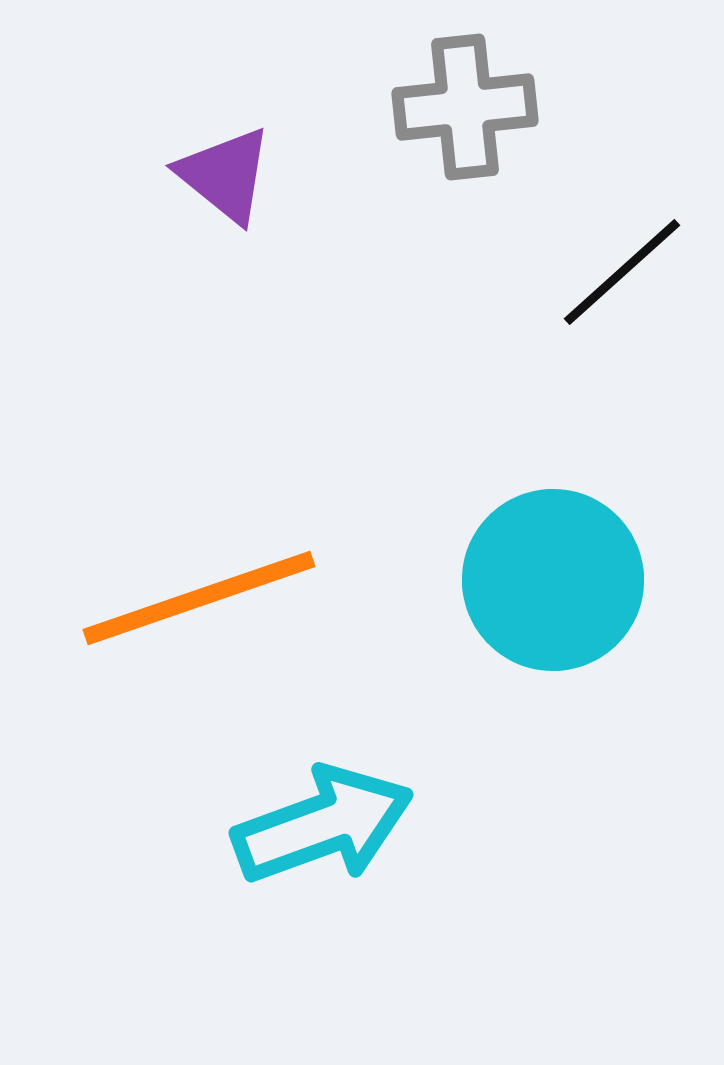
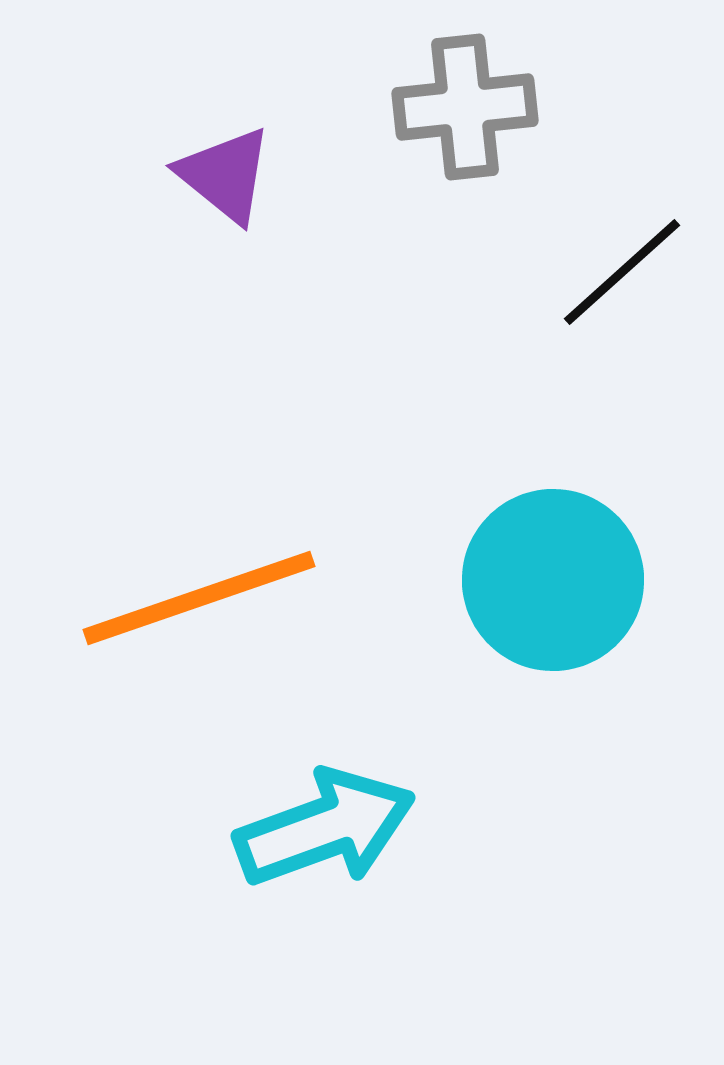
cyan arrow: moved 2 px right, 3 px down
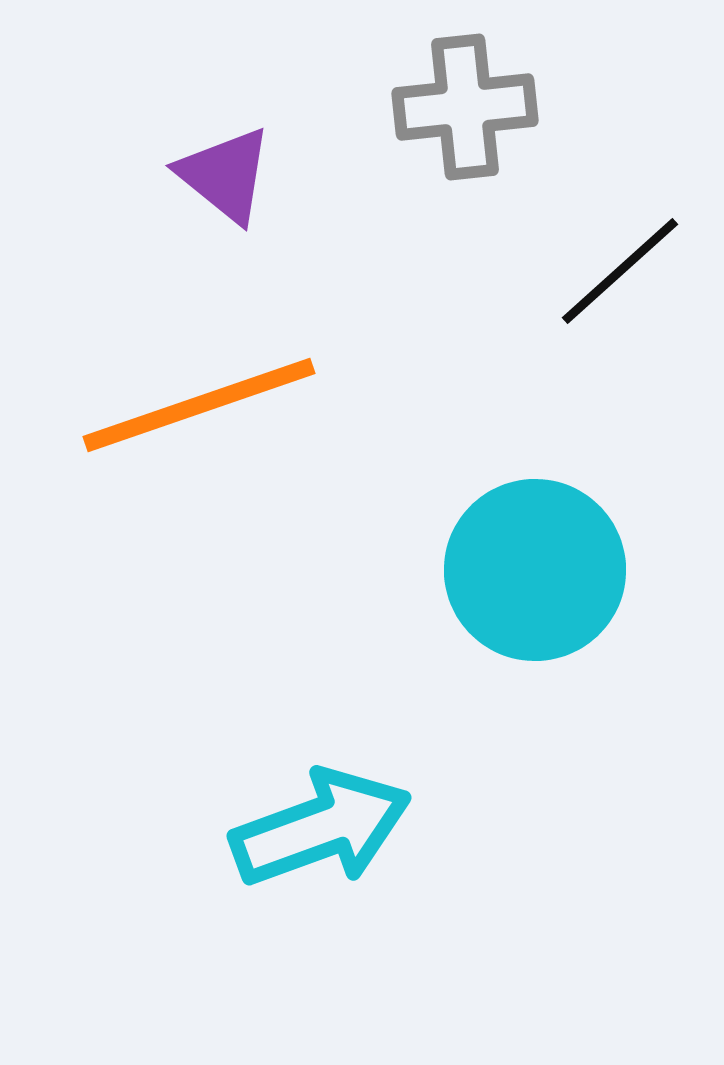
black line: moved 2 px left, 1 px up
cyan circle: moved 18 px left, 10 px up
orange line: moved 193 px up
cyan arrow: moved 4 px left
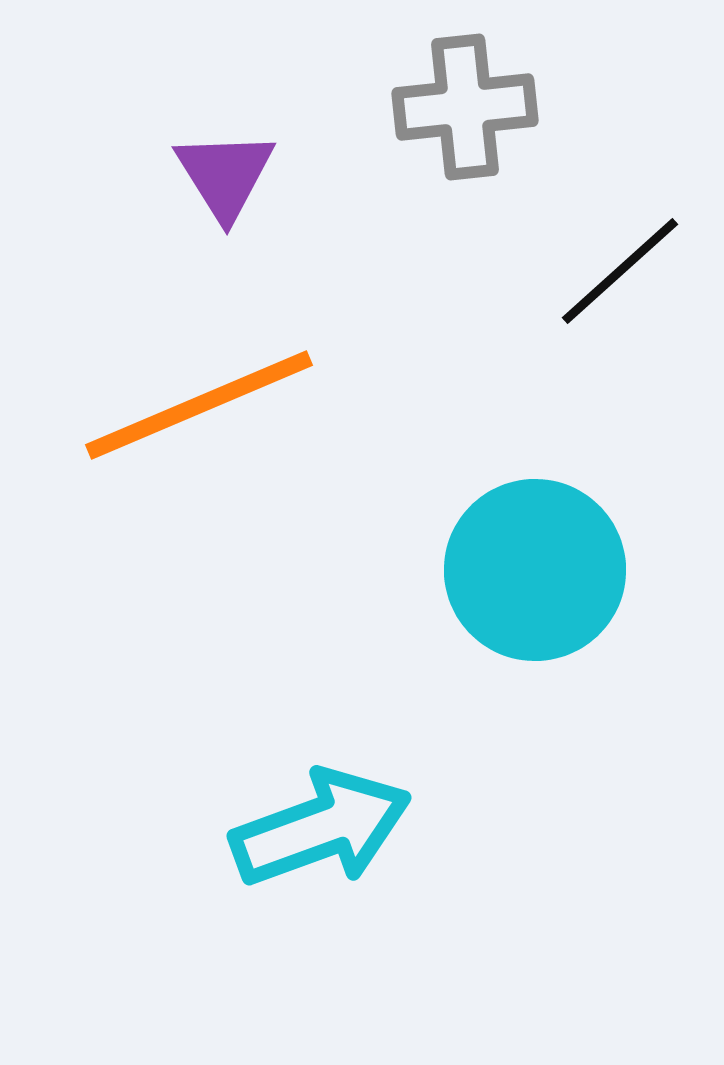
purple triangle: rotated 19 degrees clockwise
orange line: rotated 4 degrees counterclockwise
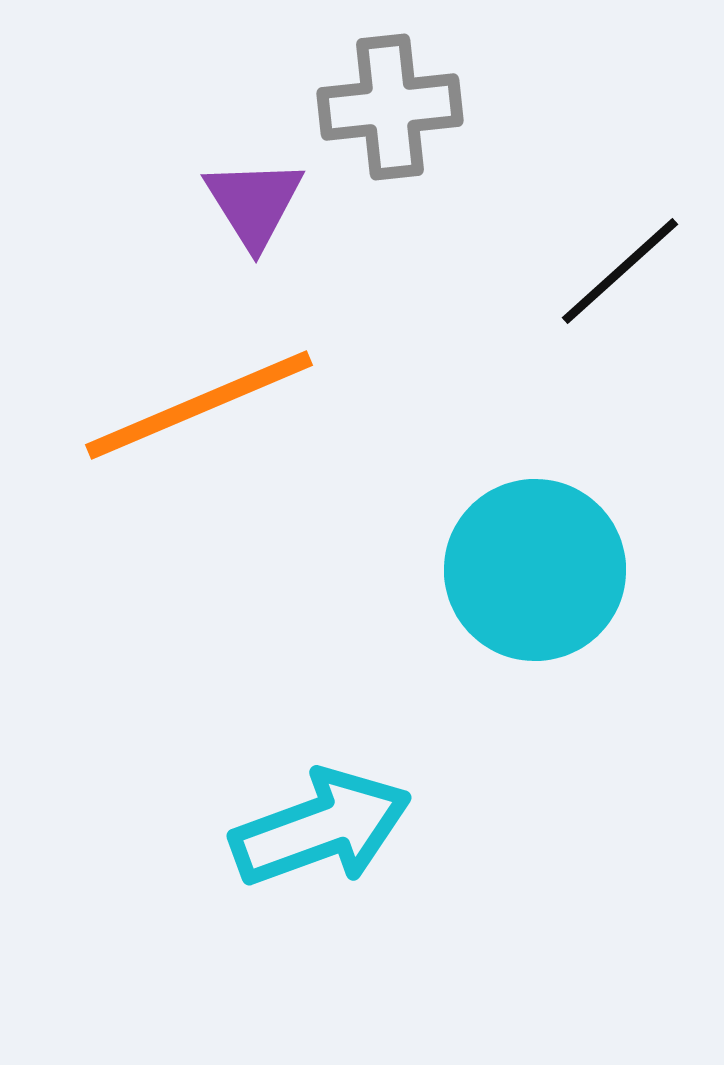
gray cross: moved 75 px left
purple triangle: moved 29 px right, 28 px down
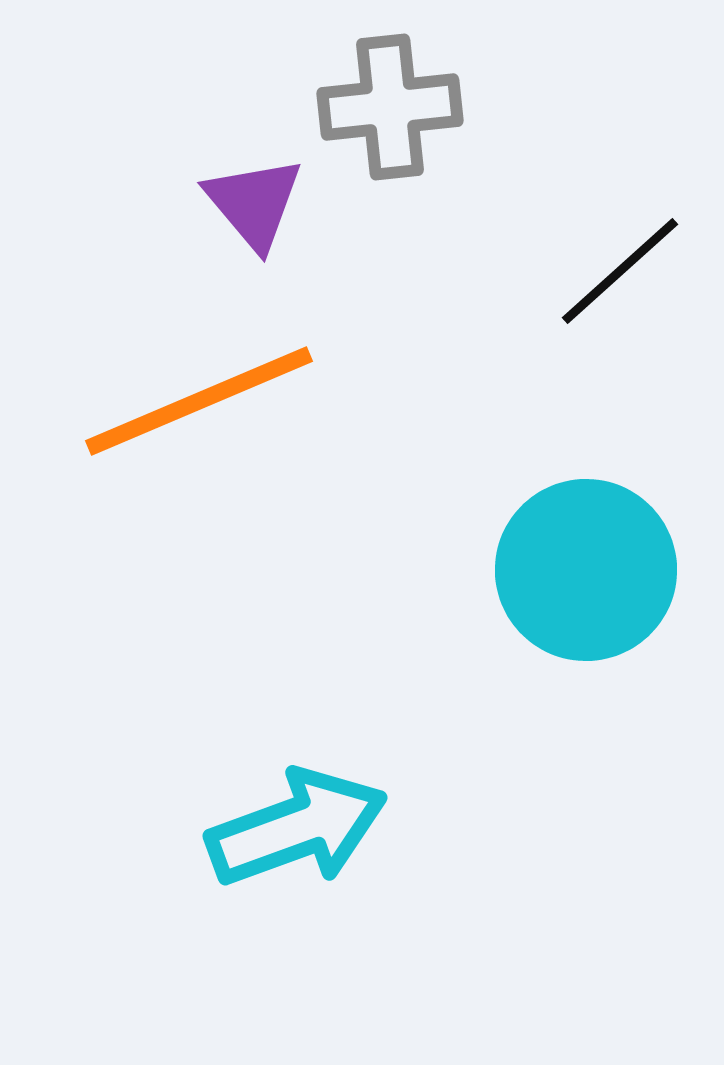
purple triangle: rotated 8 degrees counterclockwise
orange line: moved 4 px up
cyan circle: moved 51 px right
cyan arrow: moved 24 px left
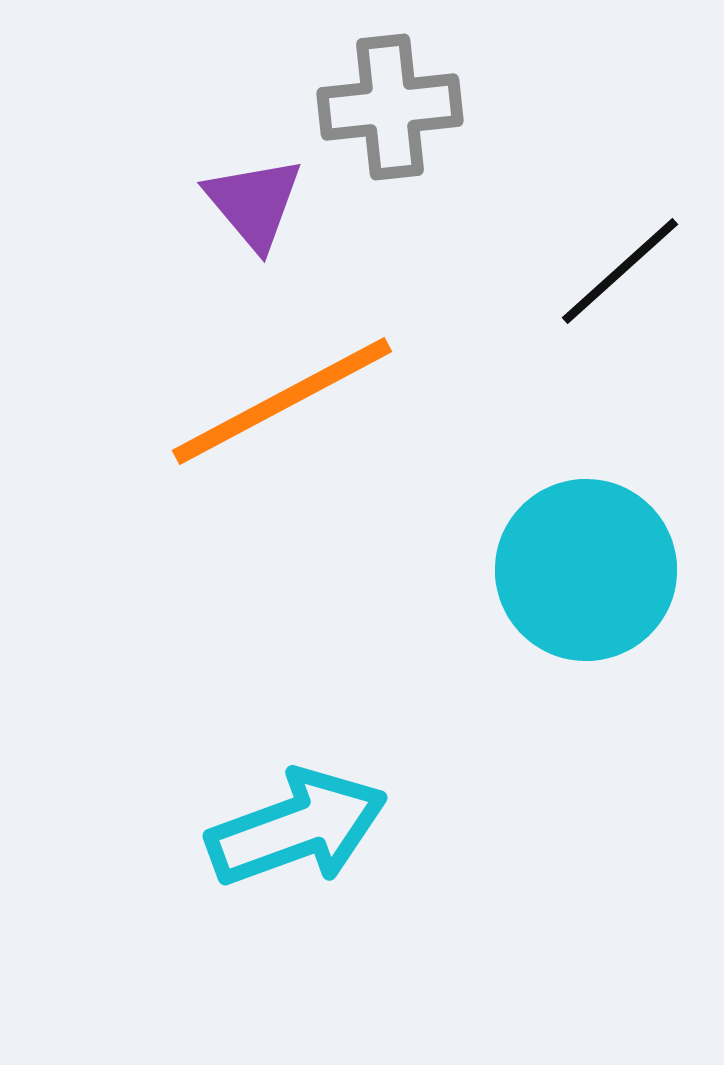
orange line: moved 83 px right; rotated 5 degrees counterclockwise
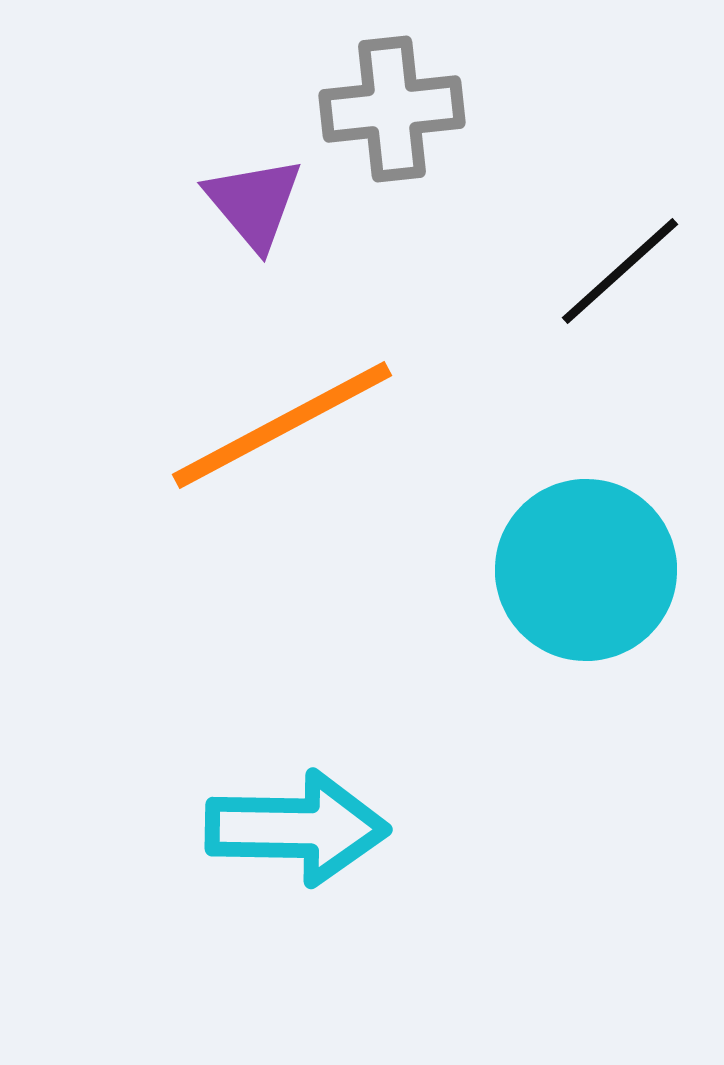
gray cross: moved 2 px right, 2 px down
orange line: moved 24 px down
cyan arrow: rotated 21 degrees clockwise
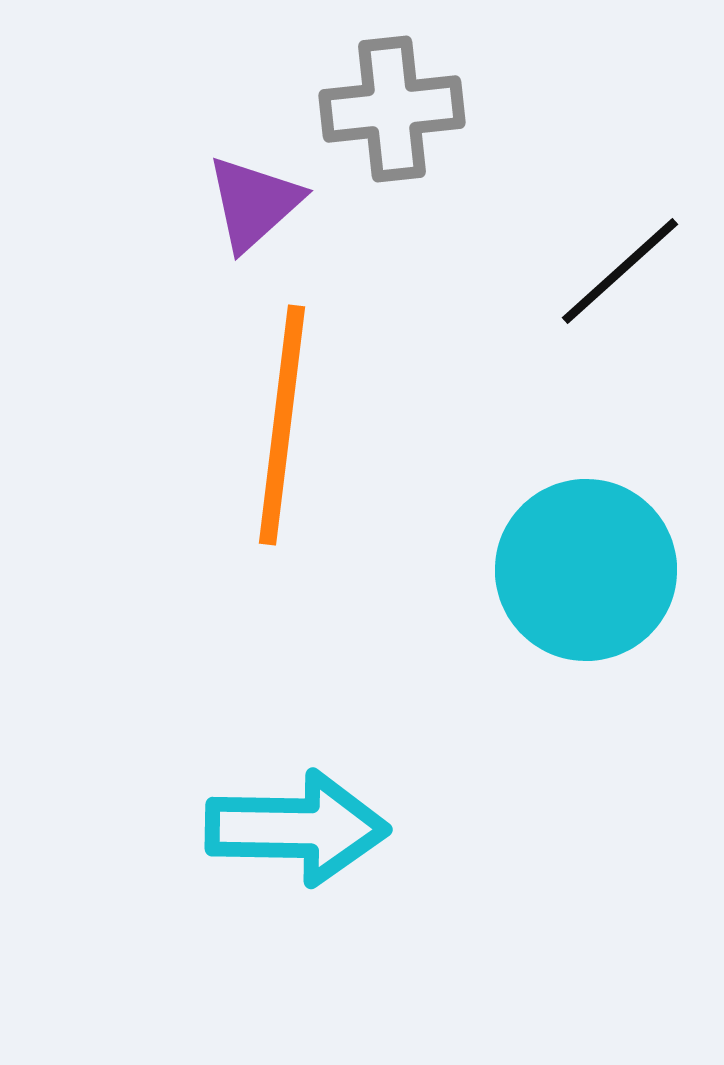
purple triangle: rotated 28 degrees clockwise
orange line: rotated 55 degrees counterclockwise
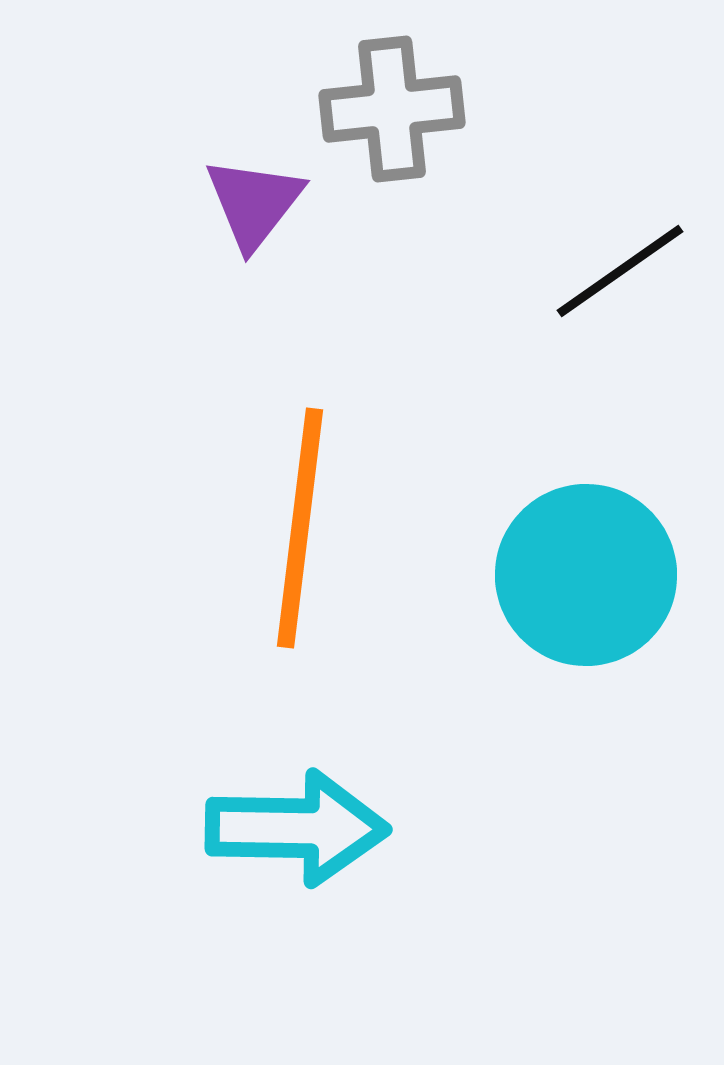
purple triangle: rotated 10 degrees counterclockwise
black line: rotated 7 degrees clockwise
orange line: moved 18 px right, 103 px down
cyan circle: moved 5 px down
